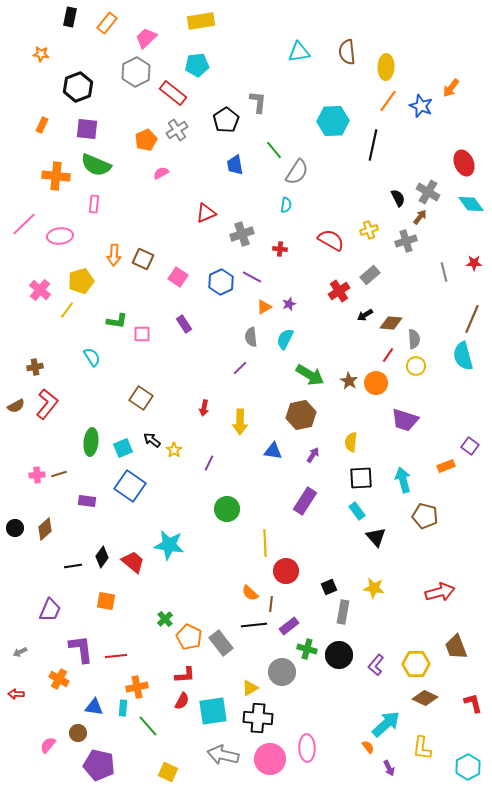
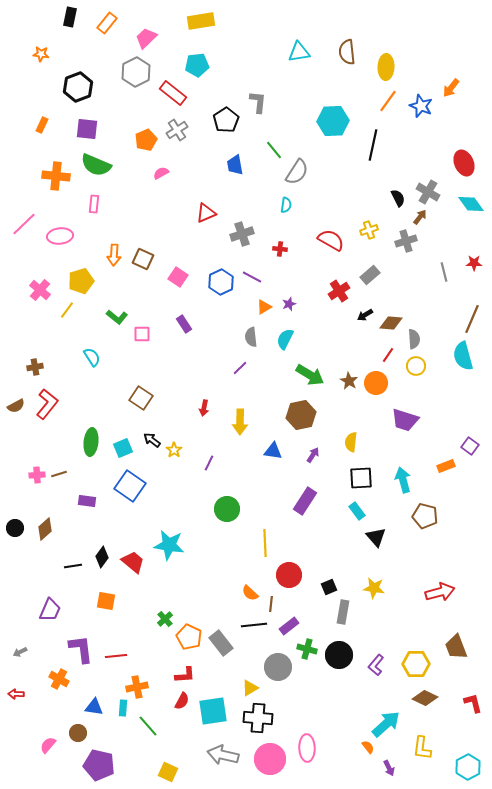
green L-shape at (117, 321): moved 4 px up; rotated 30 degrees clockwise
red circle at (286, 571): moved 3 px right, 4 px down
gray circle at (282, 672): moved 4 px left, 5 px up
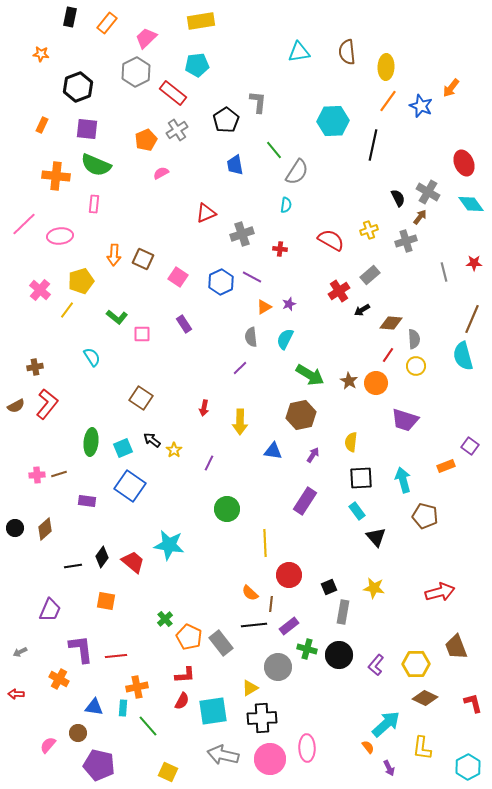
black arrow at (365, 315): moved 3 px left, 5 px up
black cross at (258, 718): moved 4 px right; rotated 8 degrees counterclockwise
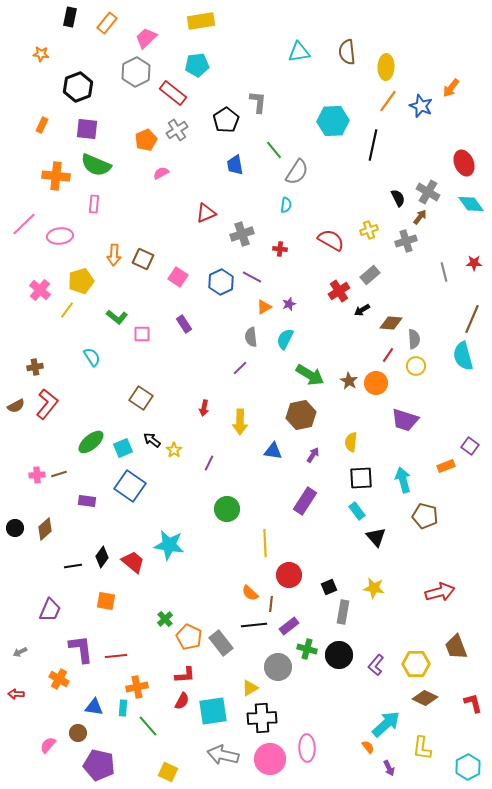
green ellipse at (91, 442): rotated 44 degrees clockwise
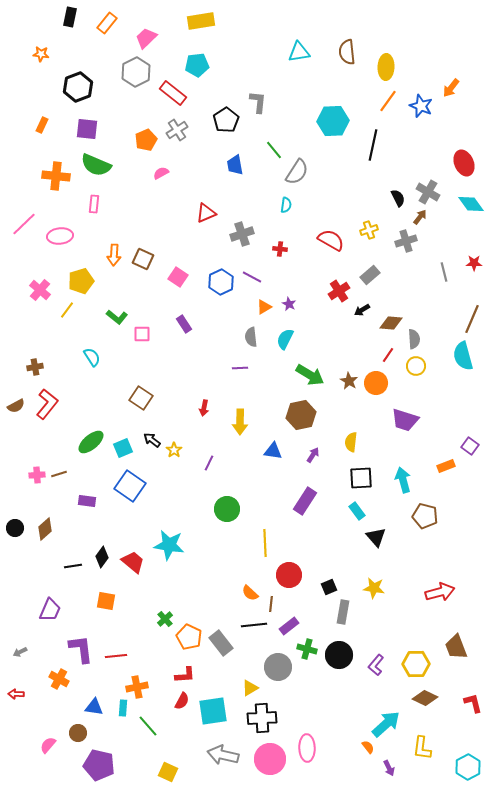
purple star at (289, 304): rotated 24 degrees counterclockwise
purple line at (240, 368): rotated 42 degrees clockwise
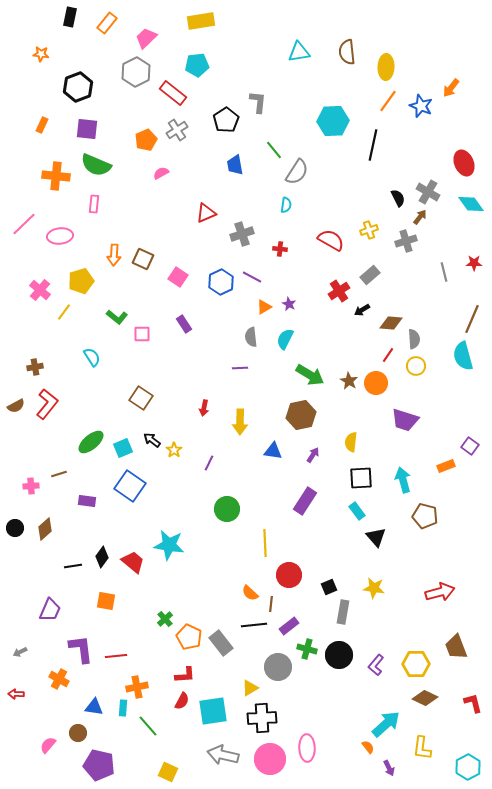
yellow line at (67, 310): moved 3 px left, 2 px down
pink cross at (37, 475): moved 6 px left, 11 px down
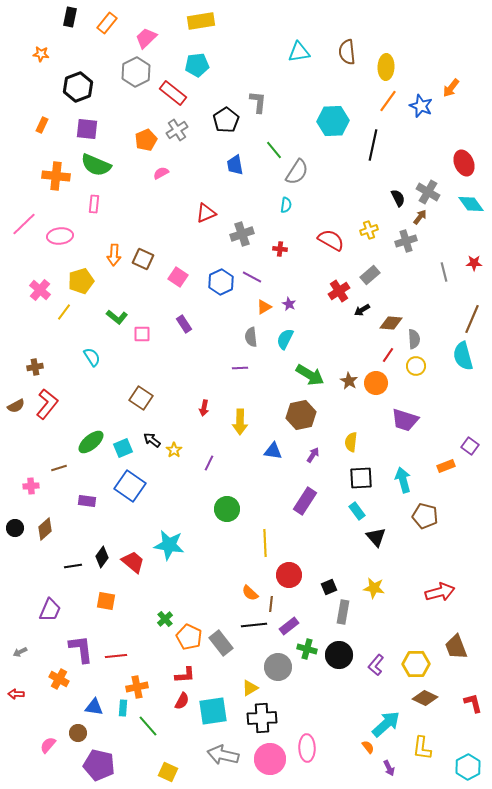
brown line at (59, 474): moved 6 px up
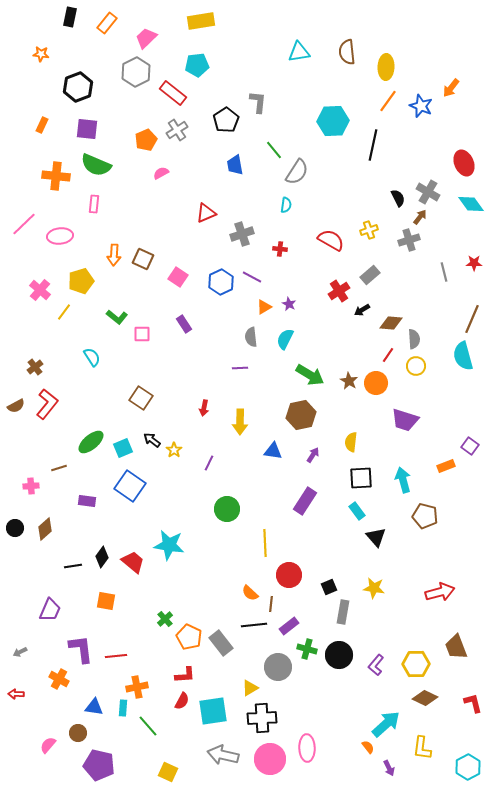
gray cross at (406, 241): moved 3 px right, 1 px up
brown cross at (35, 367): rotated 28 degrees counterclockwise
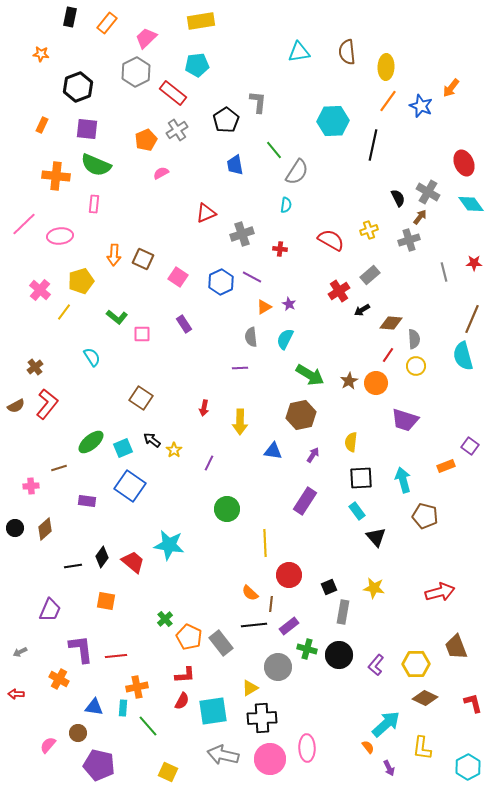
brown star at (349, 381): rotated 12 degrees clockwise
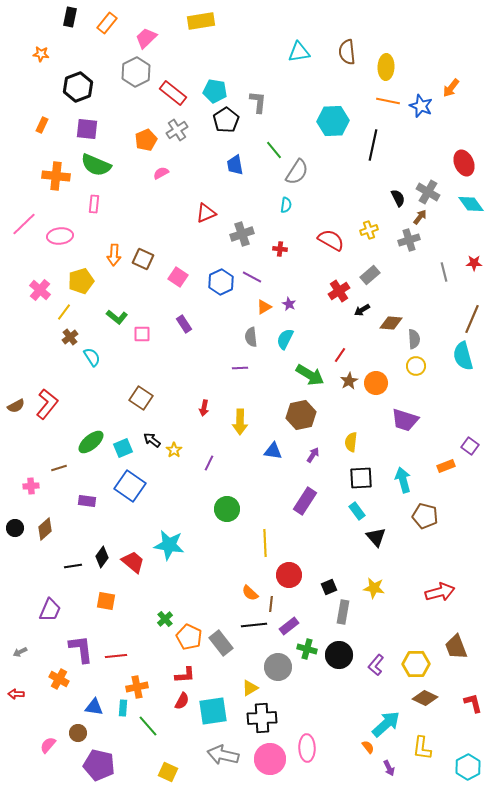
cyan pentagon at (197, 65): moved 18 px right, 26 px down; rotated 15 degrees clockwise
orange line at (388, 101): rotated 65 degrees clockwise
red line at (388, 355): moved 48 px left
brown cross at (35, 367): moved 35 px right, 30 px up
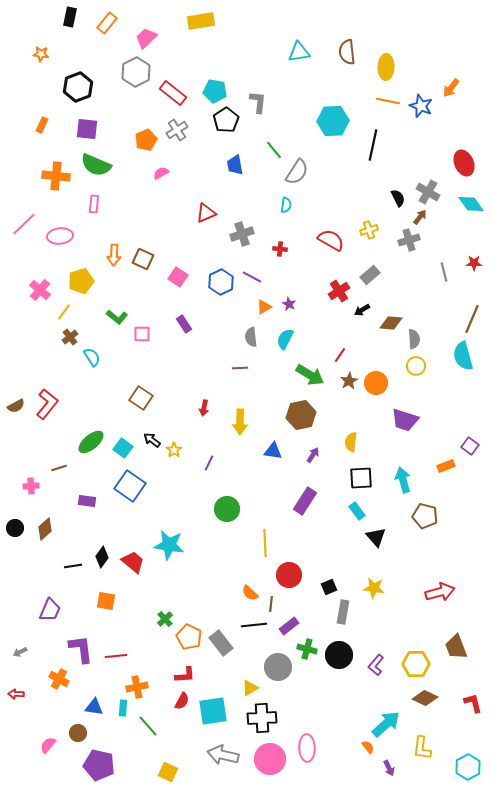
cyan square at (123, 448): rotated 30 degrees counterclockwise
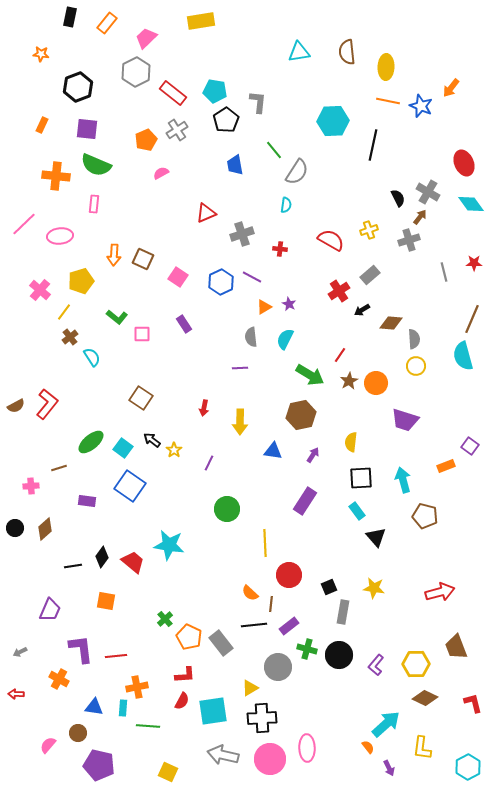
green line at (148, 726): rotated 45 degrees counterclockwise
